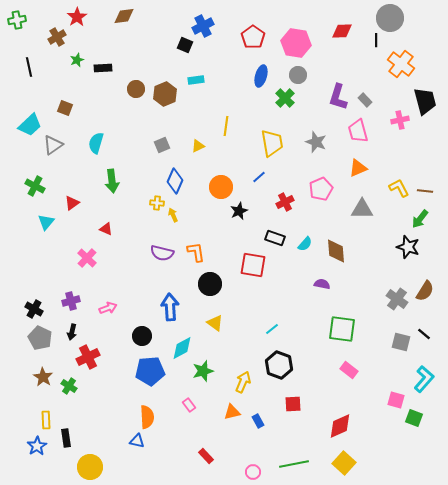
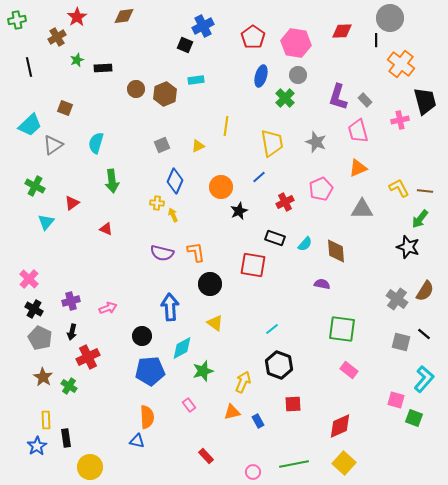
pink cross at (87, 258): moved 58 px left, 21 px down
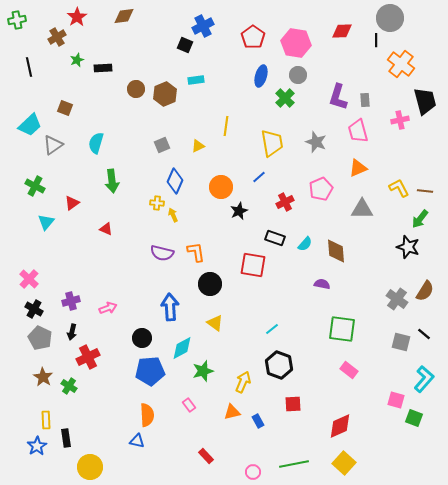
gray rectangle at (365, 100): rotated 40 degrees clockwise
black circle at (142, 336): moved 2 px down
orange semicircle at (147, 417): moved 2 px up
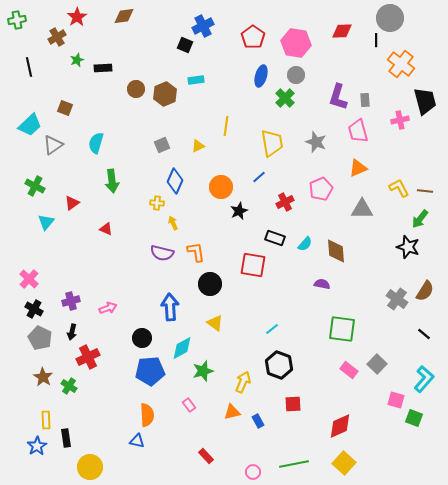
gray circle at (298, 75): moved 2 px left
yellow arrow at (173, 215): moved 8 px down
gray square at (401, 342): moved 24 px left, 22 px down; rotated 30 degrees clockwise
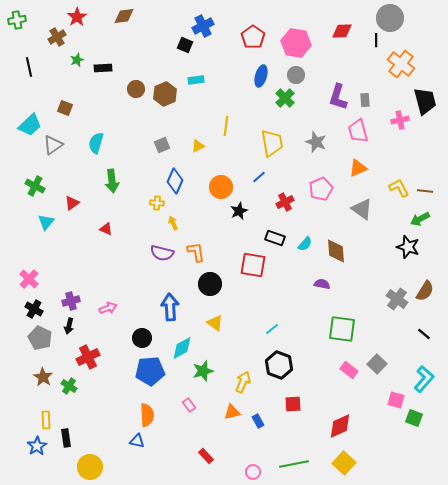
gray triangle at (362, 209): rotated 35 degrees clockwise
green arrow at (420, 219): rotated 24 degrees clockwise
black arrow at (72, 332): moved 3 px left, 6 px up
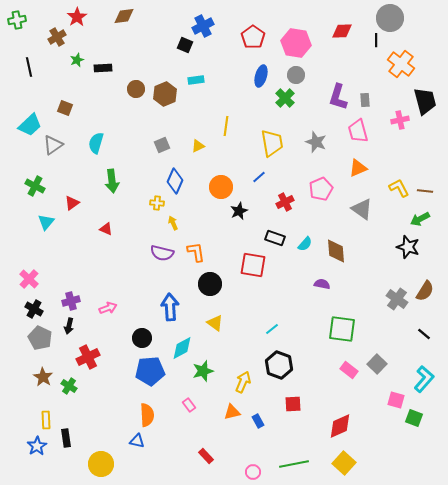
yellow circle at (90, 467): moved 11 px right, 3 px up
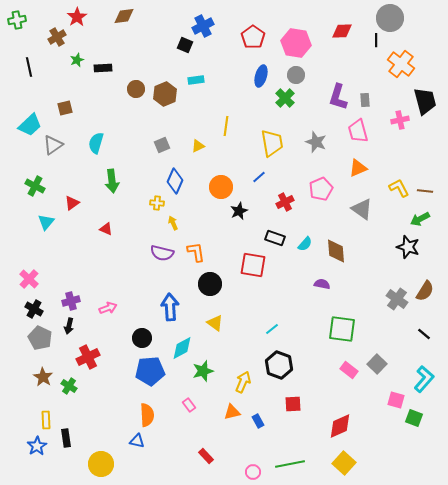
brown square at (65, 108): rotated 35 degrees counterclockwise
green line at (294, 464): moved 4 px left
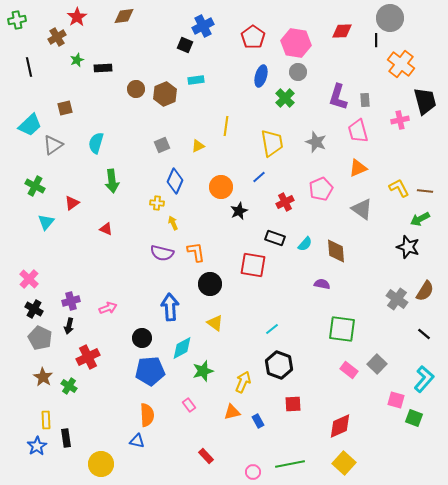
gray circle at (296, 75): moved 2 px right, 3 px up
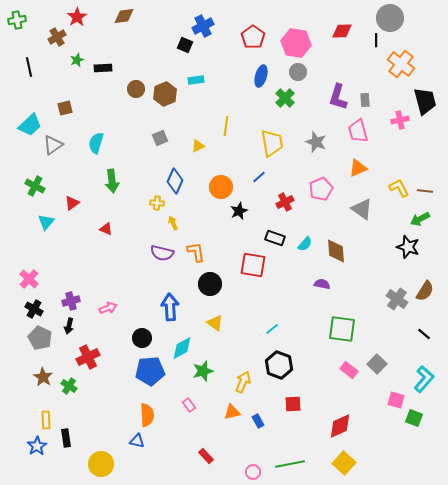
gray square at (162, 145): moved 2 px left, 7 px up
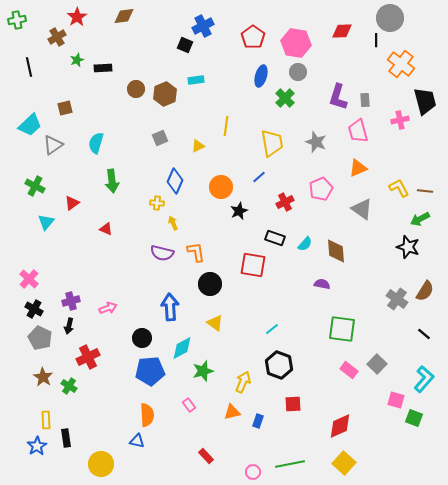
blue rectangle at (258, 421): rotated 48 degrees clockwise
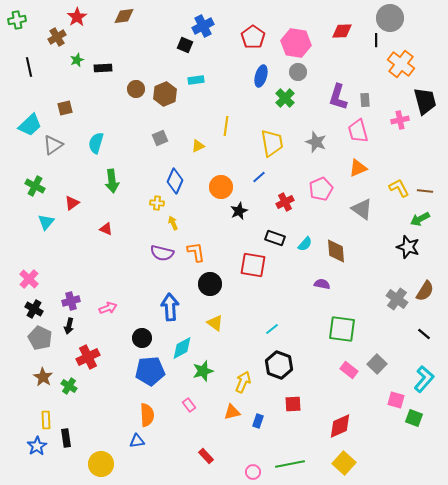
blue triangle at (137, 441): rotated 21 degrees counterclockwise
